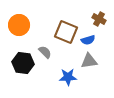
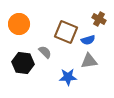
orange circle: moved 1 px up
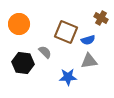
brown cross: moved 2 px right, 1 px up
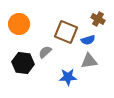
brown cross: moved 3 px left, 1 px down
gray semicircle: rotated 88 degrees counterclockwise
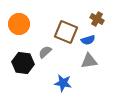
brown cross: moved 1 px left
blue star: moved 5 px left, 6 px down; rotated 12 degrees clockwise
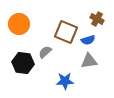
blue star: moved 2 px right, 2 px up; rotated 12 degrees counterclockwise
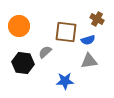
orange circle: moved 2 px down
brown square: rotated 15 degrees counterclockwise
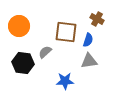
blue semicircle: rotated 56 degrees counterclockwise
